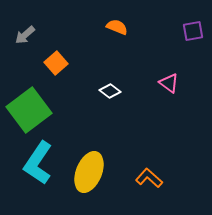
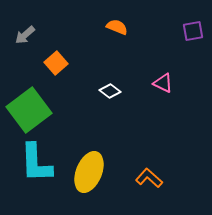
pink triangle: moved 6 px left; rotated 10 degrees counterclockwise
cyan L-shape: moved 2 px left; rotated 36 degrees counterclockwise
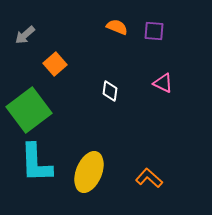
purple square: moved 39 px left; rotated 15 degrees clockwise
orange square: moved 1 px left, 1 px down
white diamond: rotated 60 degrees clockwise
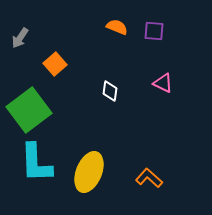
gray arrow: moved 5 px left, 3 px down; rotated 15 degrees counterclockwise
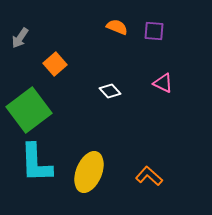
white diamond: rotated 50 degrees counterclockwise
orange L-shape: moved 2 px up
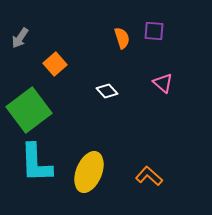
orange semicircle: moved 5 px right, 11 px down; rotated 50 degrees clockwise
pink triangle: rotated 15 degrees clockwise
white diamond: moved 3 px left
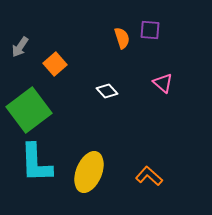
purple square: moved 4 px left, 1 px up
gray arrow: moved 9 px down
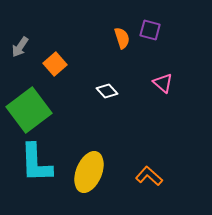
purple square: rotated 10 degrees clockwise
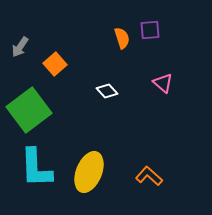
purple square: rotated 20 degrees counterclockwise
cyan L-shape: moved 5 px down
